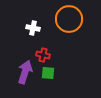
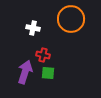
orange circle: moved 2 px right
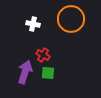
white cross: moved 4 px up
red cross: rotated 16 degrees clockwise
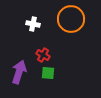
purple arrow: moved 6 px left
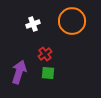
orange circle: moved 1 px right, 2 px down
white cross: rotated 32 degrees counterclockwise
red cross: moved 2 px right, 1 px up; rotated 24 degrees clockwise
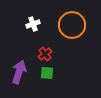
orange circle: moved 4 px down
green square: moved 1 px left
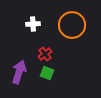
white cross: rotated 16 degrees clockwise
green square: rotated 16 degrees clockwise
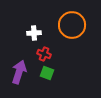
white cross: moved 1 px right, 9 px down
red cross: moved 1 px left; rotated 32 degrees counterclockwise
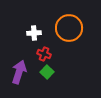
orange circle: moved 3 px left, 3 px down
green square: moved 1 px up; rotated 24 degrees clockwise
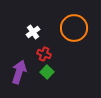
orange circle: moved 5 px right
white cross: moved 1 px left, 1 px up; rotated 32 degrees counterclockwise
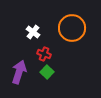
orange circle: moved 2 px left
white cross: rotated 16 degrees counterclockwise
